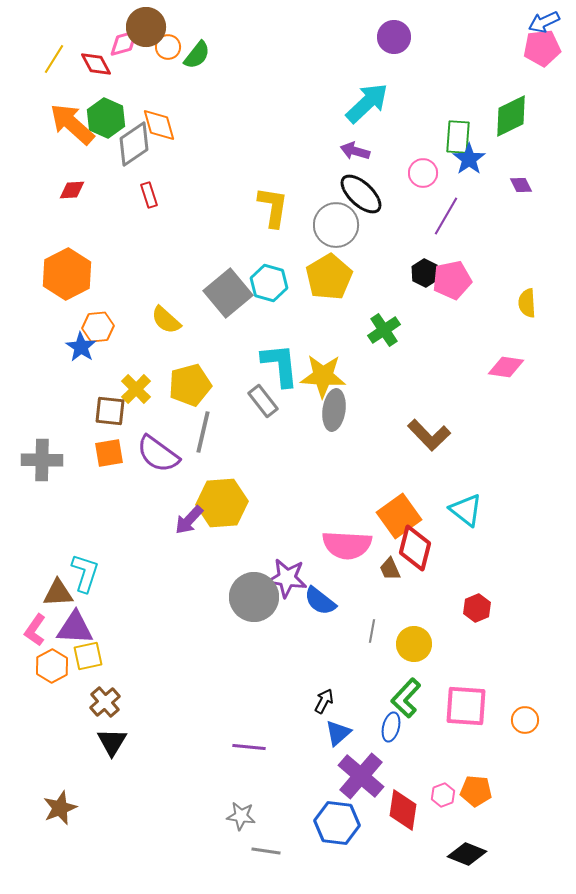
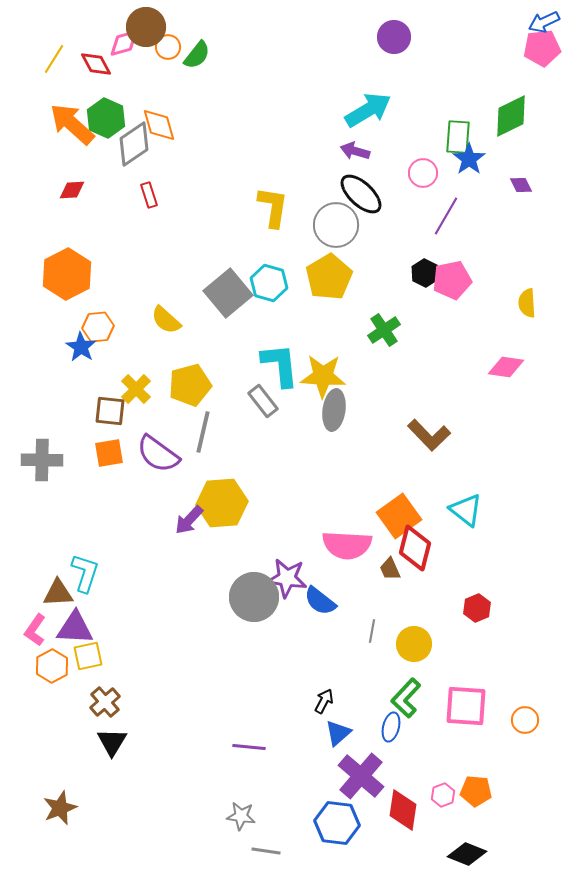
cyan arrow at (367, 103): moved 1 px right, 7 px down; rotated 12 degrees clockwise
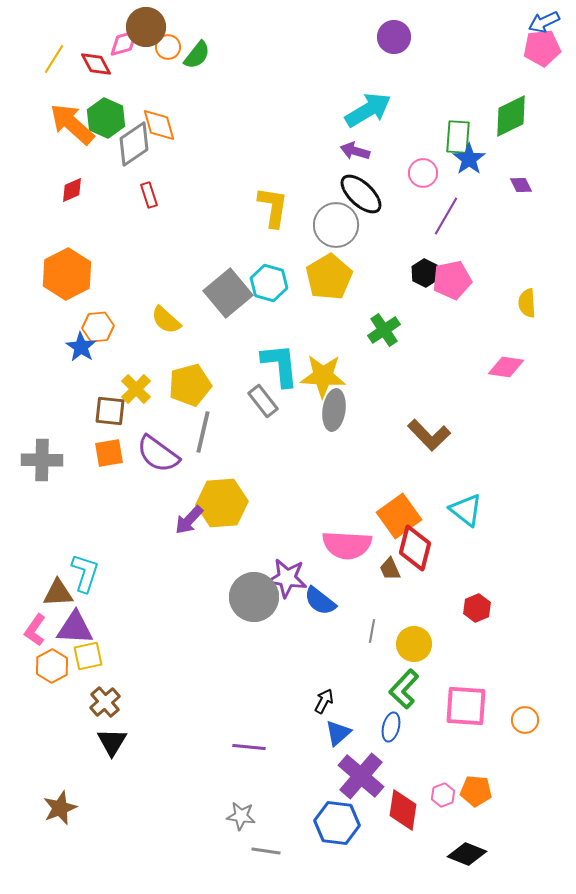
red diamond at (72, 190): rotated 20 degrees counterclockwise
green L-shape at (406, 698): moved 2 px left, 9 px up
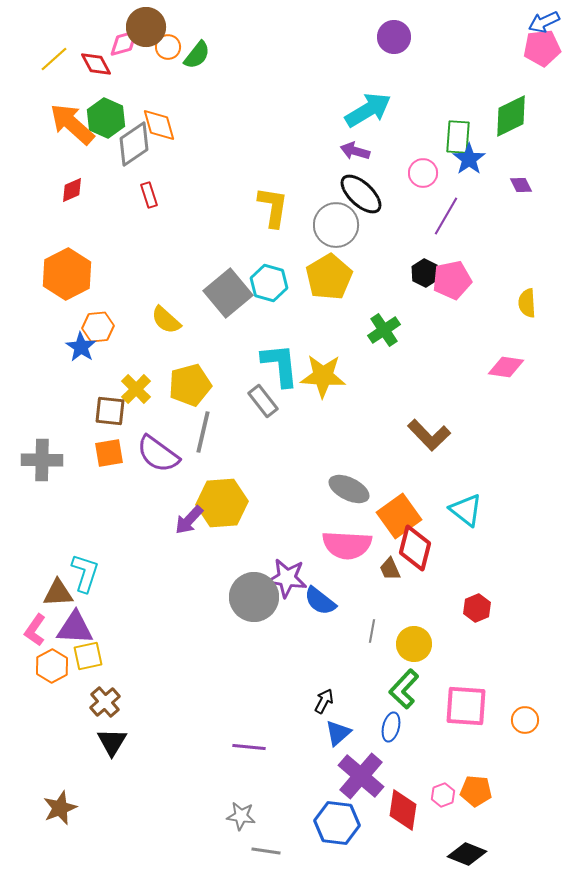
yellow line at (54, 59): rotated 16 degrees clockwise
gray ellipse at (334, 410): moved 15 px right, 79 px down; rotated 72 degrees counterclockwise
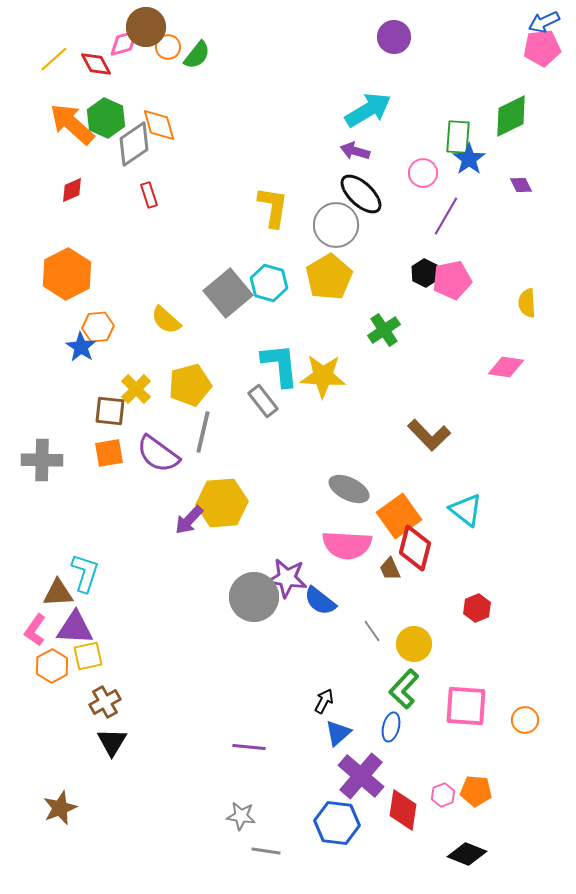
gray line at (372, 631): rotated 45 degrees counterclockwise
brown cross at (105, 702): rotated 12 degrees clockwise
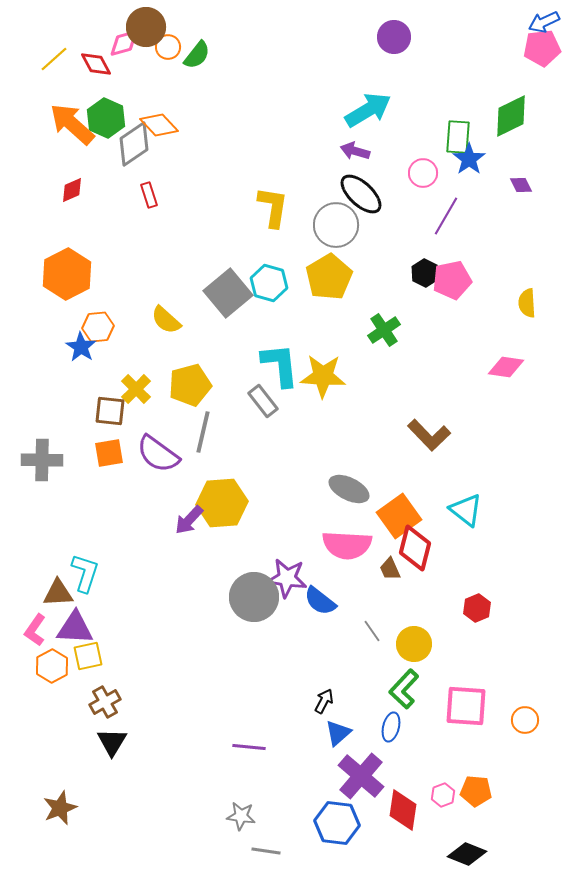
orange diamond at (159, 125): rotated 27 degrees counterclockwise
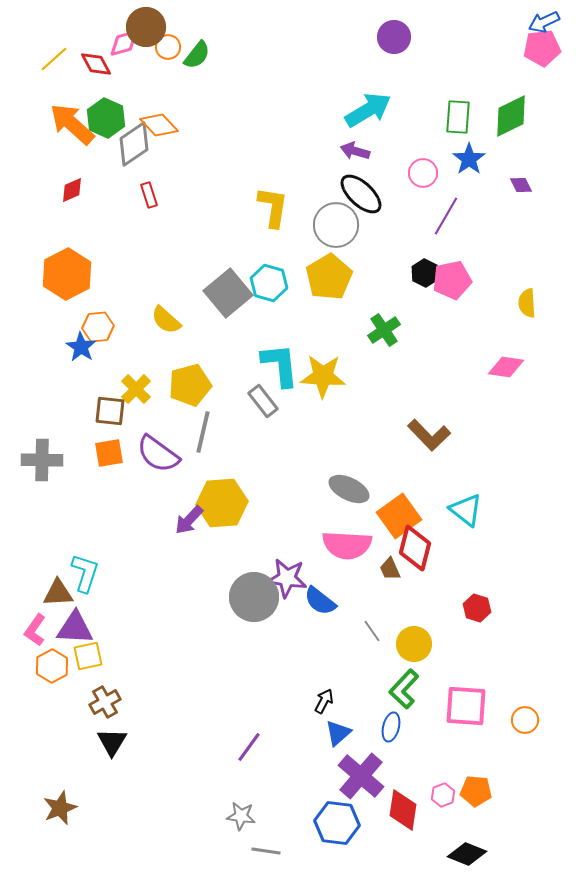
green rectangle at (458, 137): moved 20 px up
red hexagon at (477, 608): rotated 20 degrees counterclockwise
purple line at (249, 747): rotated 60 degrees counterclockwise
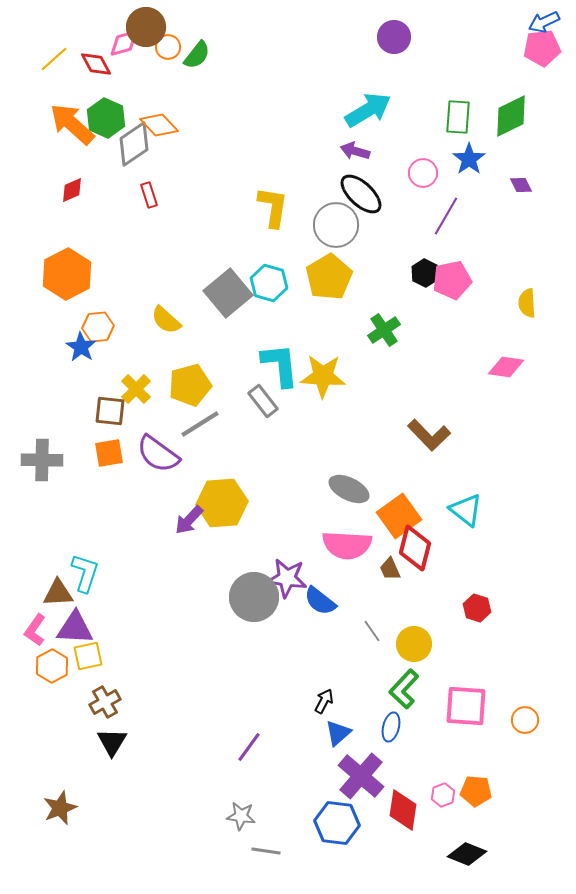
gray line at (203, 432): moved 3 px left, 8 px up; rotated 45 degrees clockwise
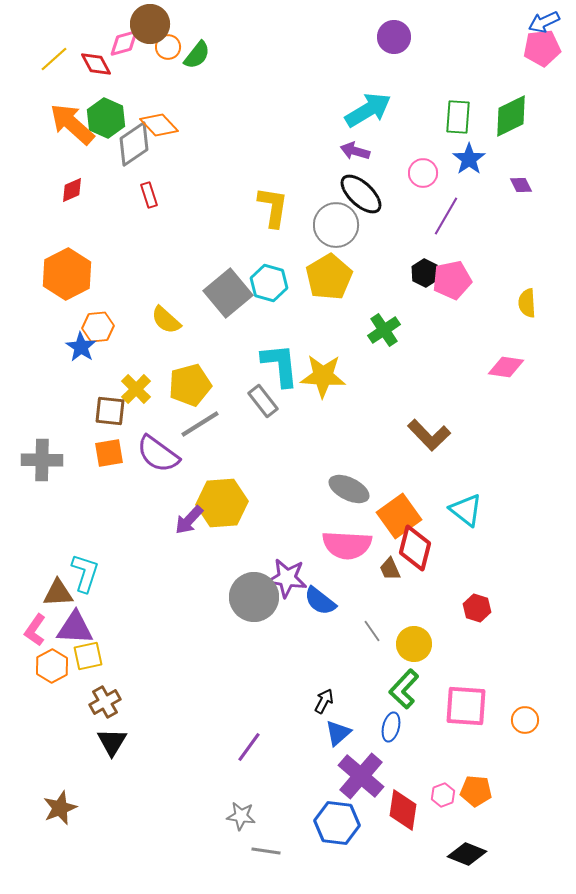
brown circle at (146, 27): moved 4 px right, 3 px up
